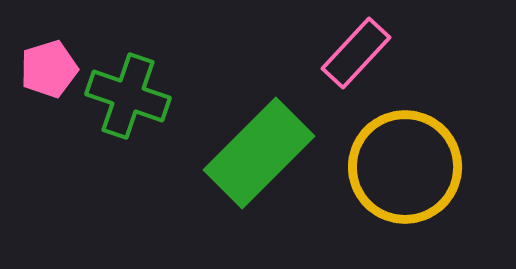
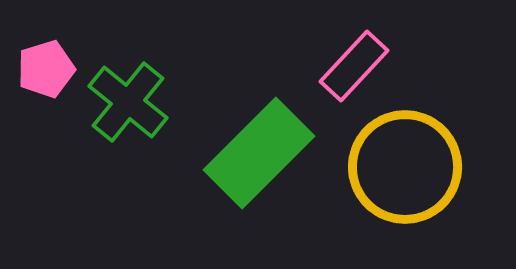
pink rectangle: moved 2 px left, 13 px down
pink pentagon: moved 3 px left
green cross: moved 6 px down; rotated 20 degrees clockwise
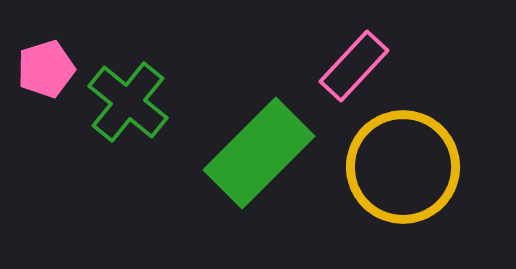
yellow circle: moved 2 px left
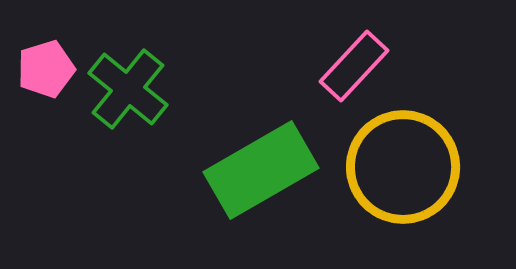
green cross: moved 13 px up
green rectangle: moved 2 px right, 17 px down; rotated 15 degrees clockwise
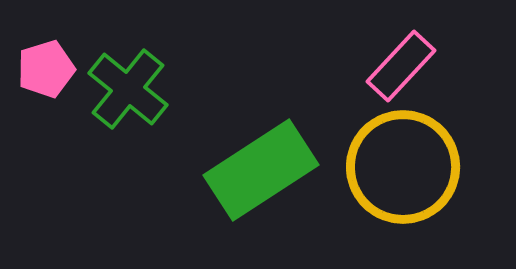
pink rectangle: moved 47 px right
green rectangle: rotated 3 degrees counterclockwise
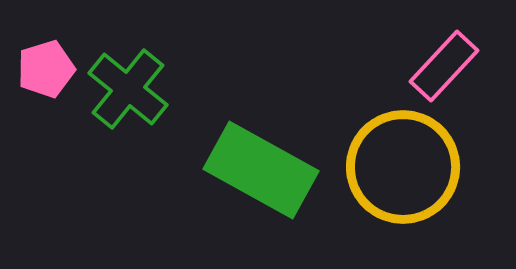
pink rectangle: moved 43 px right
green rectangle: rotated 62 degrees clockwise
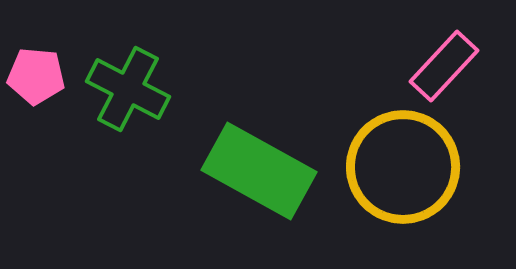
pink pentagon: moved 10 px left, 7 px down; rotated 22 degrees clockwise
green cross: rotated 12 degrees counterclockwise
green rectangle: moved 2 px left, 1 px down
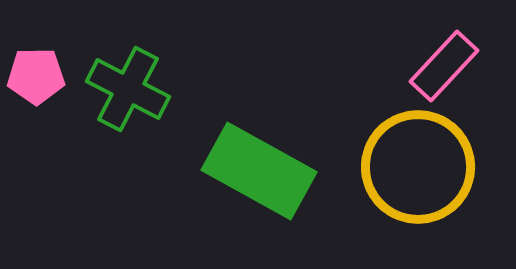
pink pentagon: rotated 6 degrees counterclockwise
yellow circle: moved 15 px right
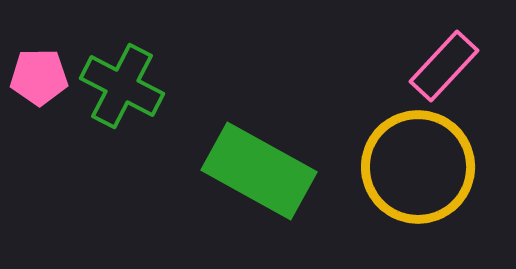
pink pentagon: moved 3 px right, 1 px down
green cross: moved 6 px left, 3 px up
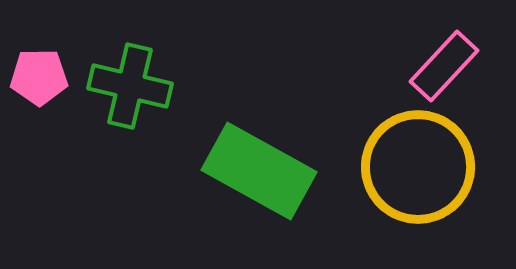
green cross: moved 8 px right; rotated 14 degrees counterclockwise
